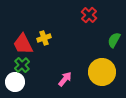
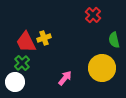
red cross: moved 4 px right
green semicircle: rotated 42 degrees counterclockwise
red trapezoid: moved 3 px right, 2 px up
green cross: moved 2 px up
yellow circle: moved 4 px up
pink arrow: moved 1 px up
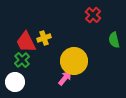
green cross: moved 3 px up
yellow circle: moved 28 px left, 7 px up
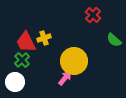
green semicircle: rotated 35 degrees counterclockwise
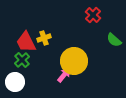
pink arrow: moved 1 px left, 3 px up
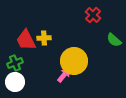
yellow cross: rotated 16 degrees clockwise
red trapezoid: moved 2 px up
green cross: moved 7 px left, 3 px down; rotated 21 degrees clockwise
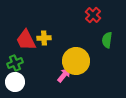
green semicircle: moved 7 px left; rotated 56 degrees clockwise
yellow circle: moved 2 px right
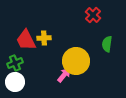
green semicircle: moved 4 px down
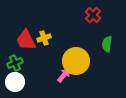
yellow cross: rotated 16 degrees counterclockwise
